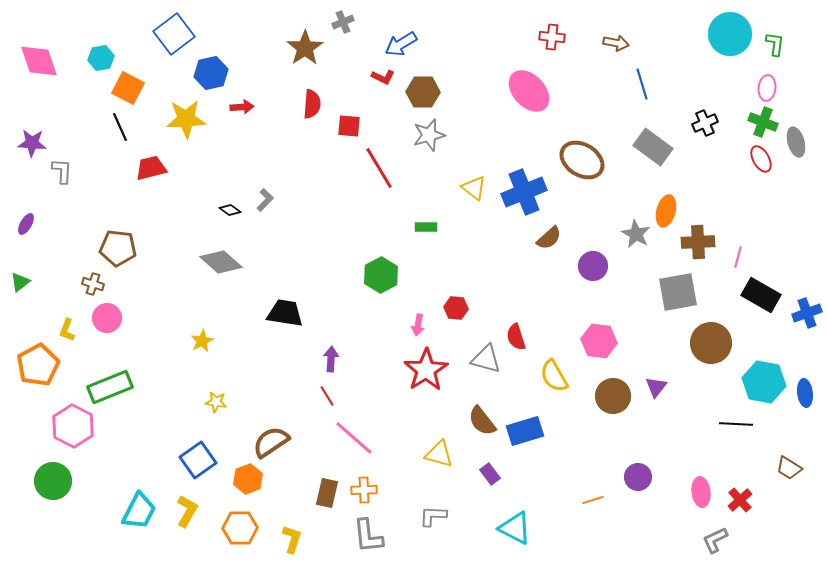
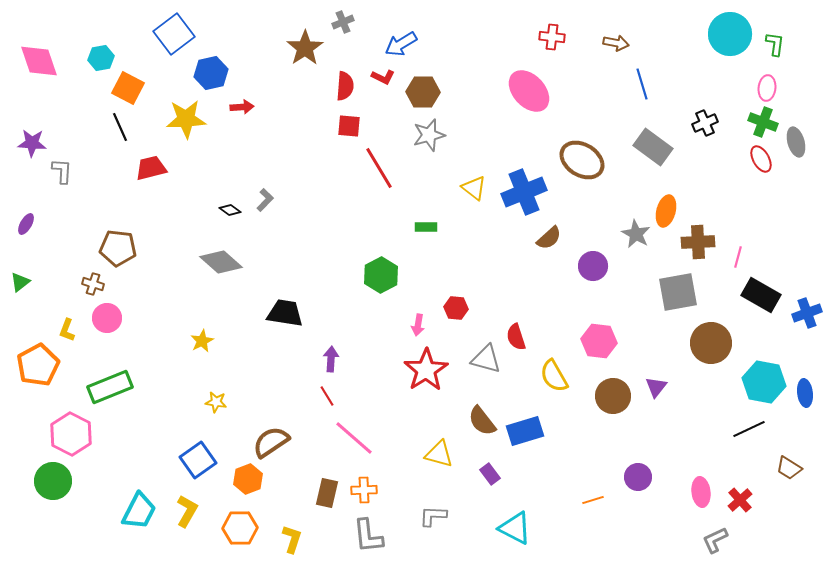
red semicircle at (312, 104): moved 33 px right, 18 px up
black line at (736, 424): moved 13 px right, 5 px down; rotated 28 degrees counterclockwise
pink hexagon at (73, 426): moved 2 px left, 8 px down
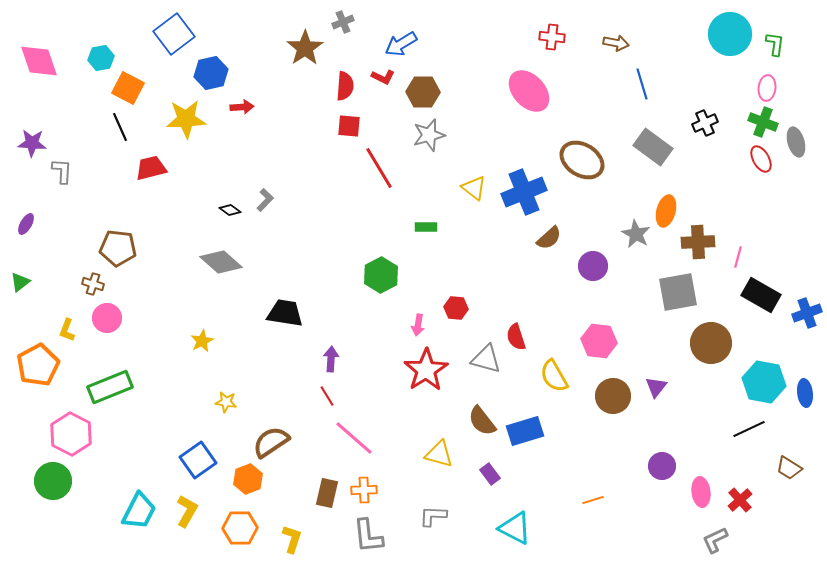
yellow star at (216, 402): moved 10 px right
purple circle at (638, 477): moved 24 px right, 11 px up
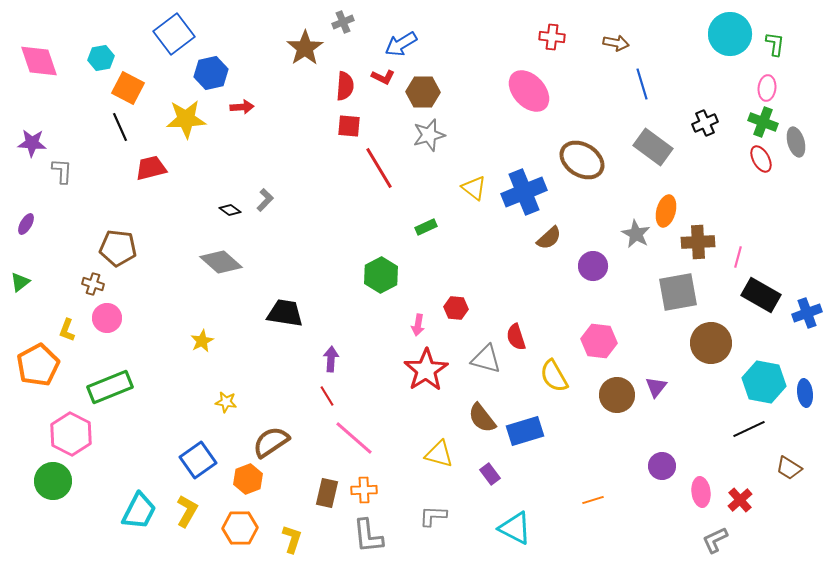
green rectangle at (426, 227): rotated 25 degrees counterclockwise
brown circle at (613, 396): moved 4 px right, 1 px up
brown semicircle at (482, 421): moved 3 px up
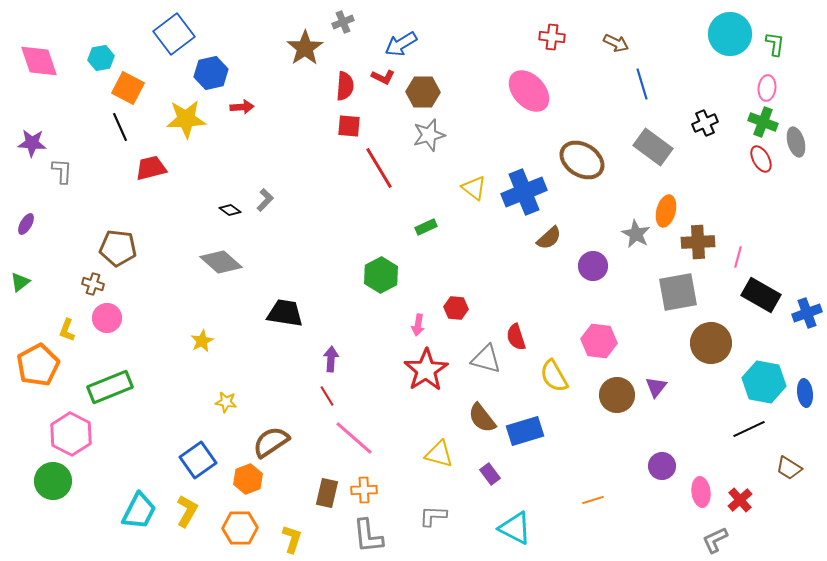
brown arrow at (616, 43): rotated 15 degrees clockwise
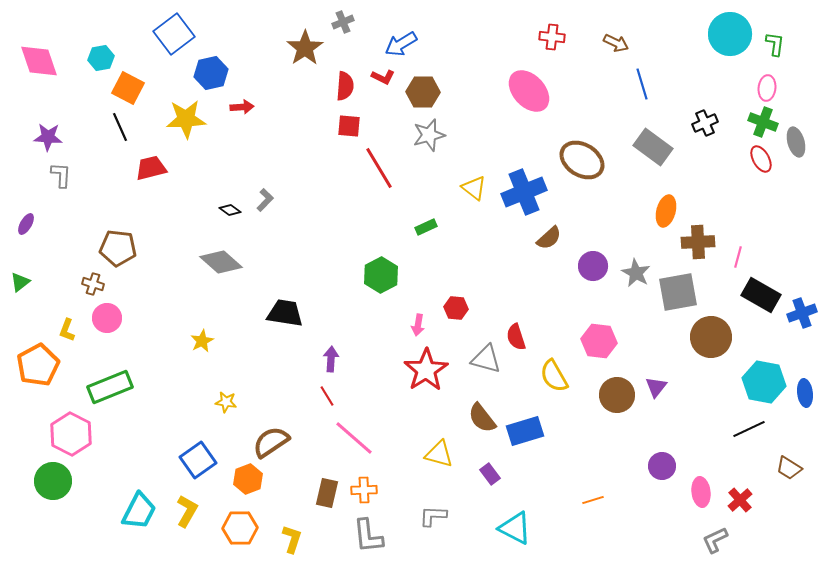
purple star at (32, 143): moved 16 px right, 6 px up
gray L-shape at (62, 171): moved 1 px left, 4 px down
gray star at (636, 234): moved 39 px down
blue cross at (807, 313): moved 5 px left
brown circle at (711, 343): moved 6 px up
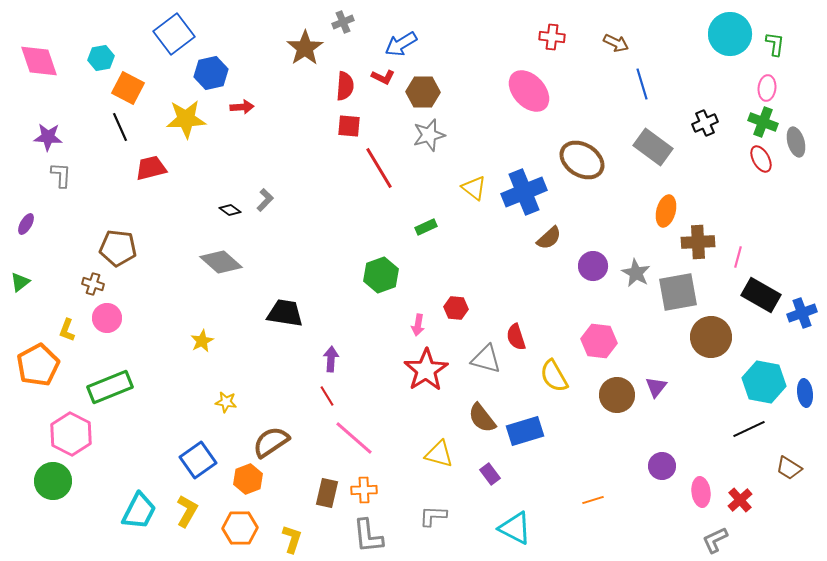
green hexagon at (381, 275): rotated 8 degrees clockwise
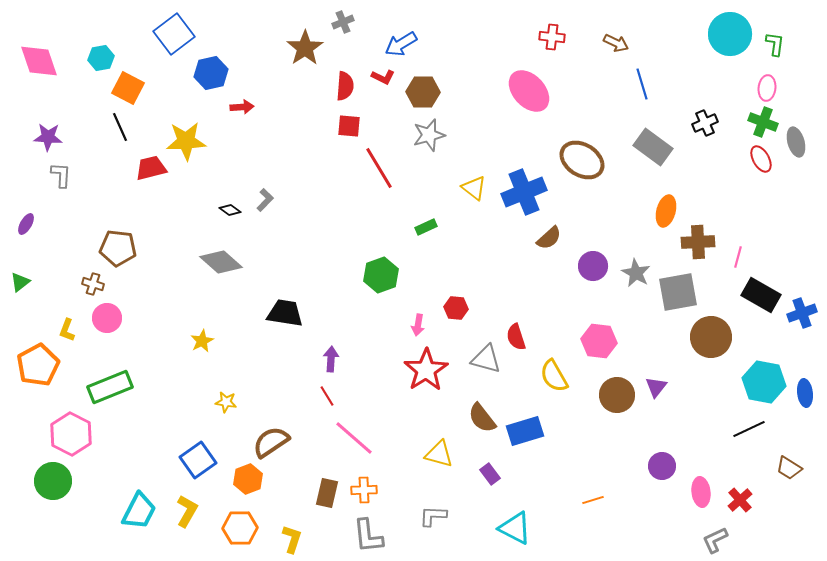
yellow star at (186, 119): moved 22 px down
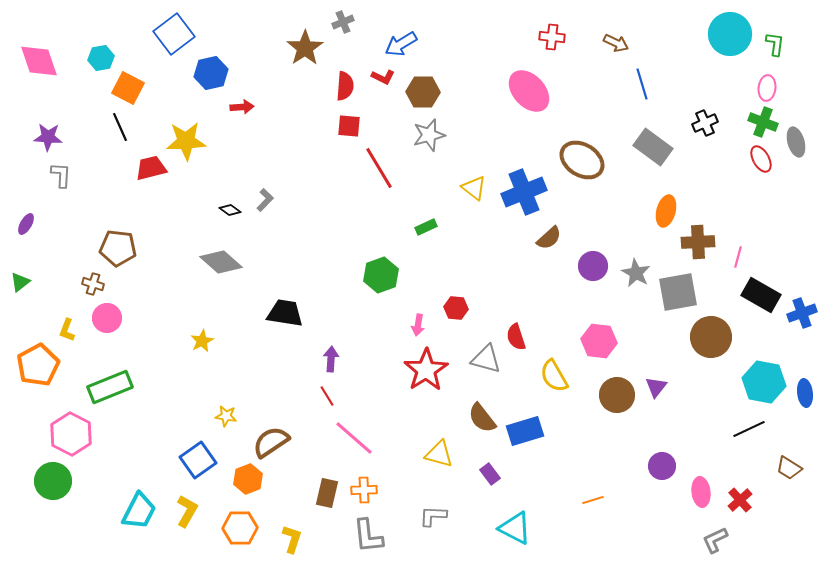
yellow star at (226, 402): moved 14 px down
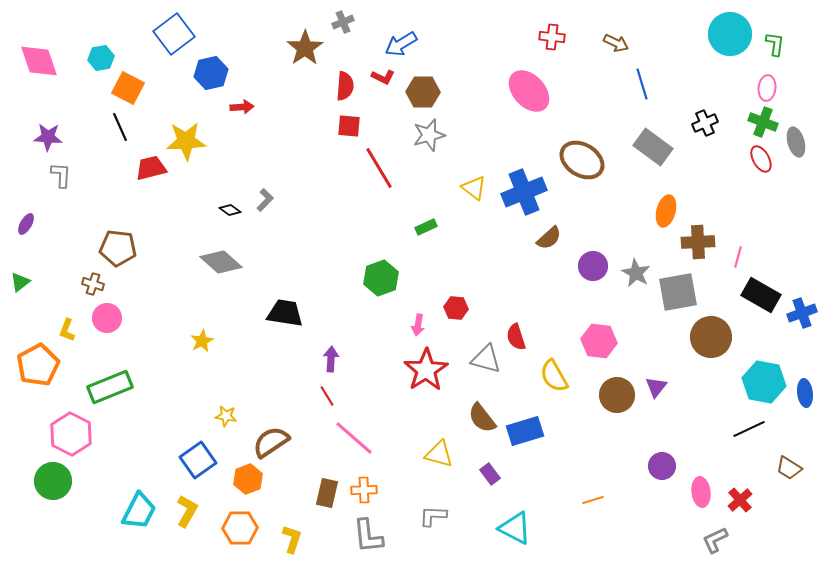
green hexagon at (381, 275): moved 3 px down
